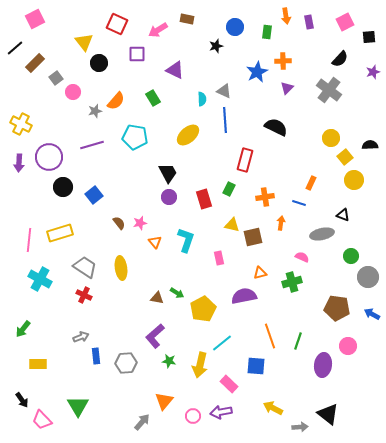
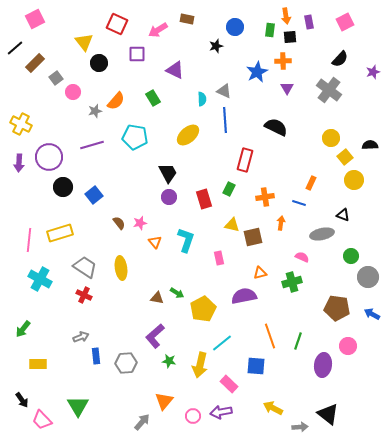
green rectangle at (267, 32): moved 3 px right, 2 px up
black square at (369, 37): moved 79 px left
purple triangle at (287, 88): rotated 16 degrees counterclockwise
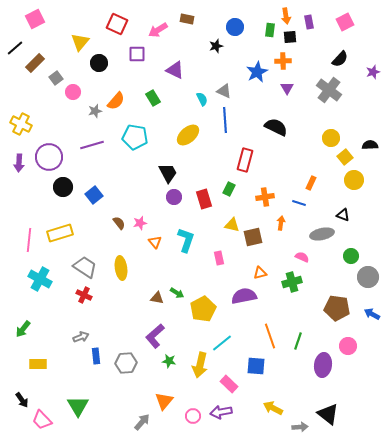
yellow triangle at (84, 42): moved 4 px left; rotated 18 degrees clockwise
cyan semicircle at (202, 99): rotated 24 degrees counterclockwise
purple circle at (169, 197): moved 5 px right
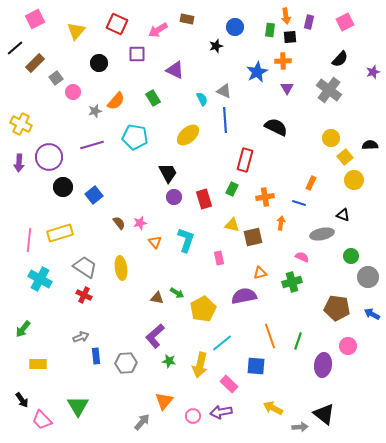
purple rectangle at (309, 22): rotated 24 degrees clockwise
yellow triangle at (80, 42): moved 4 px left, 11 px up
green rectangle at (229, 189): moved 3 px right
black triangle at (328, 414): moved 4 px left
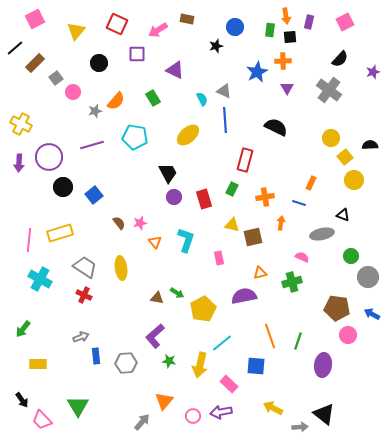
pink circle at (348, 346): moved 11 px up
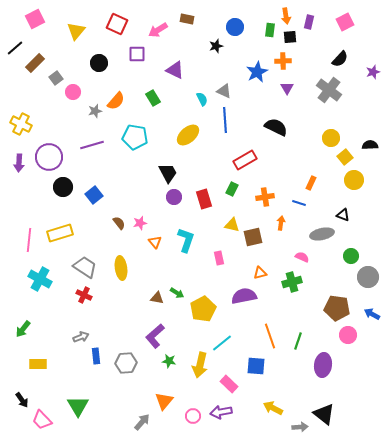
red rectangle at (245, 160): rotated 45 degrees clockwise
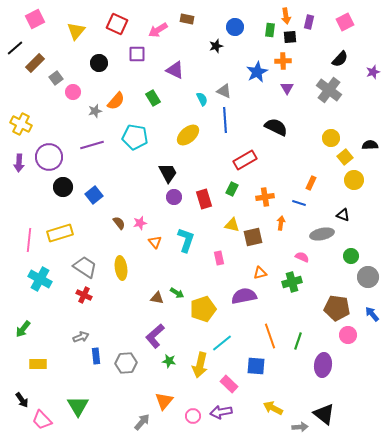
yellow pentagon at (203, 309): rotated 10 degrees clockwise
blue arrow at (372, 314): rotated 21 degrees clockwise
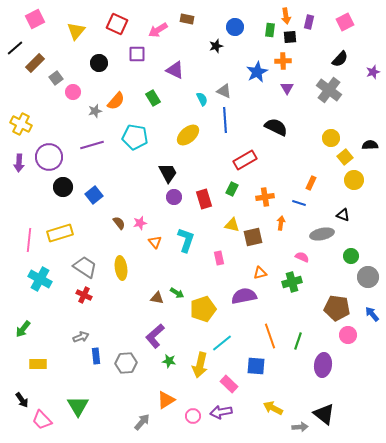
orange triangle at (164, 401): moved 2 px right, 1 px up; rotated 18 degrees clockwise
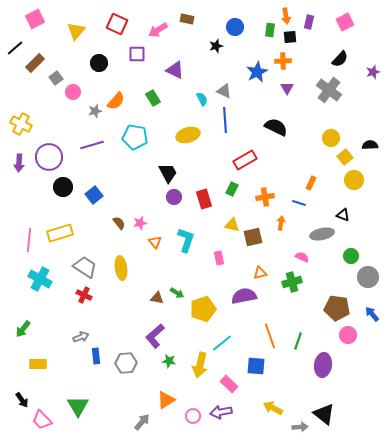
yellow ellipse at (188, 135): rotated 25 degrees clockwise
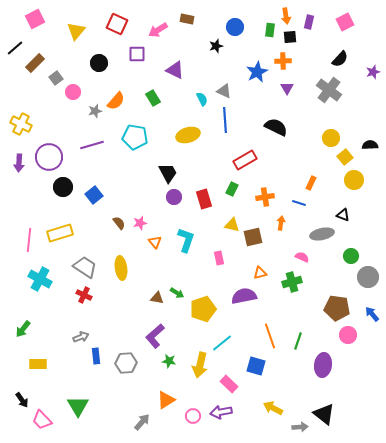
blue square at (256, 366): rotated 12 degrees clockwise
